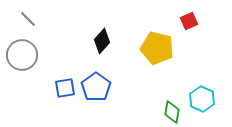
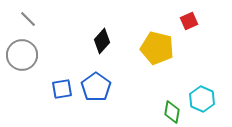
blue square: moved 3 px left, 1 px down
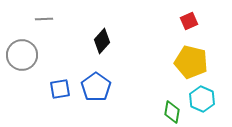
gray line: moved 16 px right; rotated 48 degrees counterclockwise
yellow pentagon: moved 34 px right, 14 px down
blue square: moved 2 px left
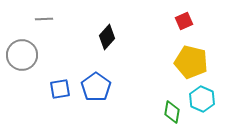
red square: moved 5 px left
black diamond: moved 5 px right, 4 px up
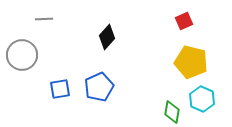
blue pentagon: moved 3 px right; rotated 12 degrees clockwise
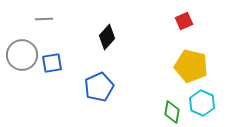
yellow pentagon: moved 4 px down
blue square: moved 8 px left, 26 px up
cyan hexagon: moved 4 px down
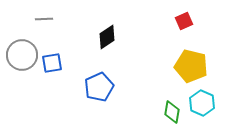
black diamond: rotated 15 degrees clockwise
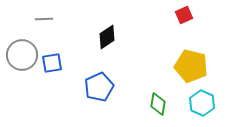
red square: moved 6 px up
green diamond: moved 14 px left, 8 px up
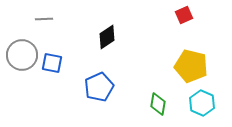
blue square: rotated 20 degrees clockwise
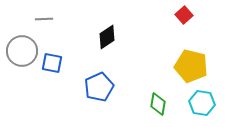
red square: rotated 18 degrees counterclockwise
gray circle: moved 4 px up
cyan hexagon: rotated 15 degrees counterclockwise
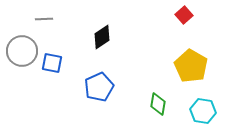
black diamond: moved 5 px left
yellow pentagon: rotated 16 degrees clockwise
cyan hexagon: moved 1 px right, 8 px down
